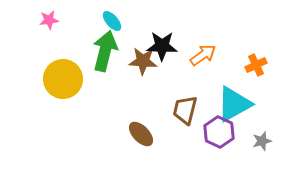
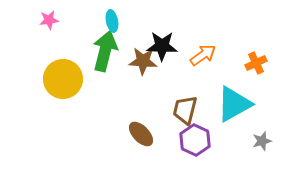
cyan ellipse: rotated 30 degrees clockwise
orange cross: moved 2 px up
purple hexagon: moved 24 px left, 8 px down
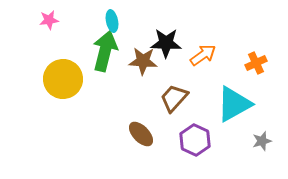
black star: moved 4 px right, 3 px up
brown trapezoid: moved 11 px left, 12 px up; rotated 28 degrees clockwise
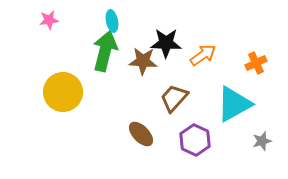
yellow circle: moved 13 px down
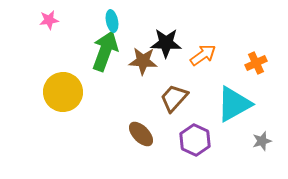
green arrow: rotated 6 degrees clockwise
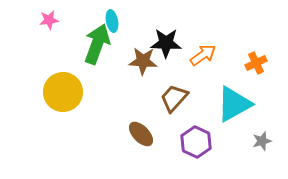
green arrow: moved 8 px left, 7 px up
purple hexagon: moved 1 px right, 2 px down
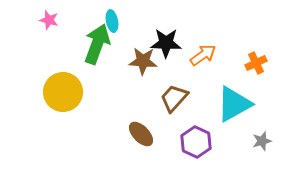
pink star: rotated 24 degrees clockwise
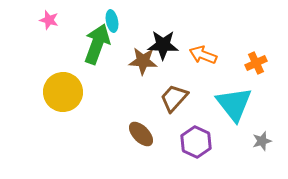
black star: moved 3 px left, 2 px down
orange arrow: rotated 124 degrees counterclockwise
cyan triangle: rotated 39 degrees counterclockwise
